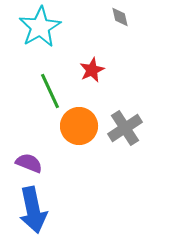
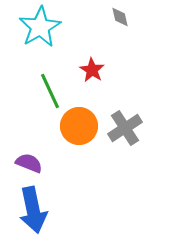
red star: rotated 15 degrees counterclockwise
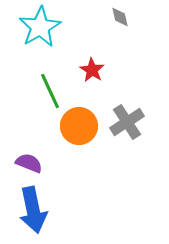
gray cross: moved 2 px right, 6 px up
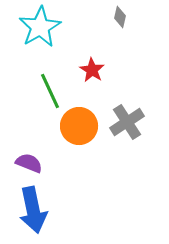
gray diamond: rotated 25 degrees clockwise
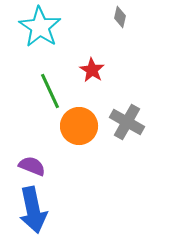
cyan star: rotated 9 degrees counterclockwise
gray cross: rotated 28 degrees counterclockwise
purple semicircle: moved 3 px right, 3 px down
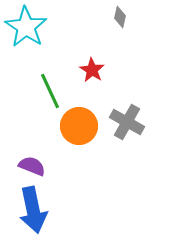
cyan star: moved 14 px left
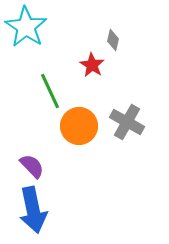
gray diamond: moved 7 px left, 23 px down
red star: moved 5 px up
purple semicircle: rotated 24 degrees clockwise
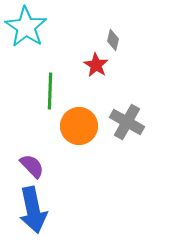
red star: moved 4 px right
green line: rotated 27 degrees clockwise
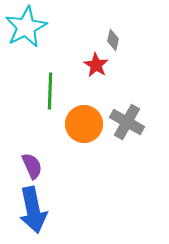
cyan star: rotated 12 degrees clockwise
orange circle: moved 5 px right, 2 px up
purple semicircle: rotated 20 degrees clockwise
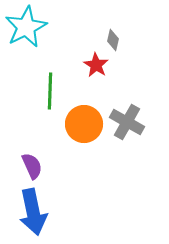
blue arrow: moved 2 px down
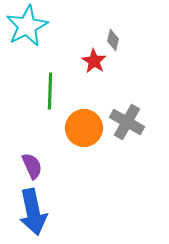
cyan star: moved 1 px right, 1 px up
red star: moved 2 px left, 4 px up
orange circle: moved 4 px down
